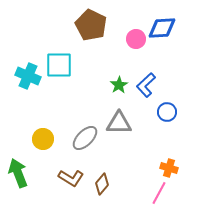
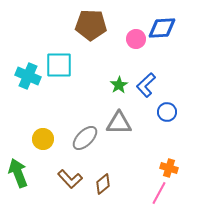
brown pentagon: rotated 24 degrees counterclockwise
brown L-shape: moved 1 px left, 1 px down; rotated 15 degrees clockwise
brown diamond: moved 1 px right; rotated 10 degrees clockwise
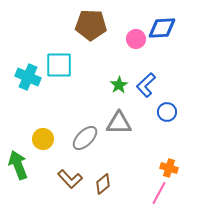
cyan cross: moved 1 px down
green arrow: moved 8 px up
